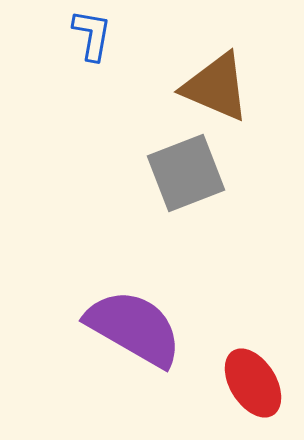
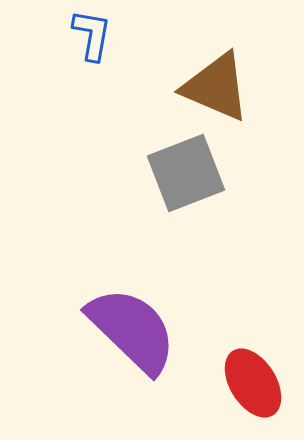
purple semicircle: moved 2 px left, 2 px down; rotated 14 degrees clockwise
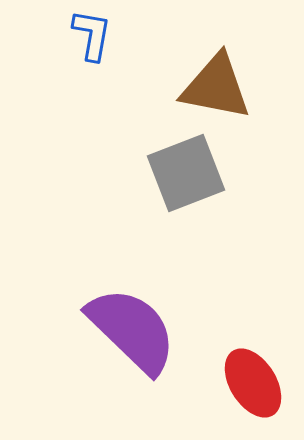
brown triangle: rotated 12 degrees counterclockwise
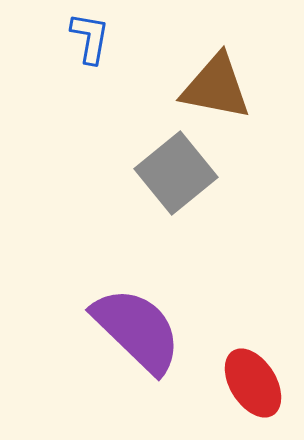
blue L-shape: moved 2 px left, 3 px down
gray square: moved 10 px left; rotated 18 degrees counterclockwise
purple semicircle: moved 5 px right
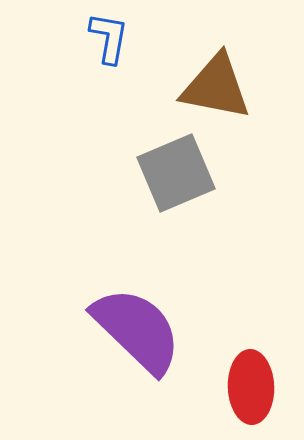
blue L-shape: moved 19 px right
gray square: rotated 16 degrees clockwise
red ellipse: moved 2 px left, 4 px down; rotated 30 degrees clockwise
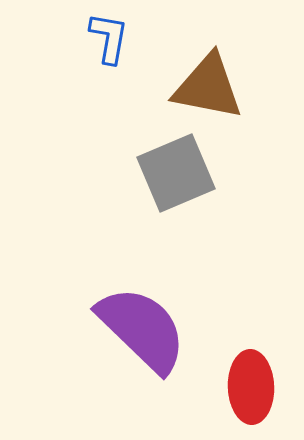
brown triangle: moved 8 px left
purple semicircle: moved 5 px right, 1 px up
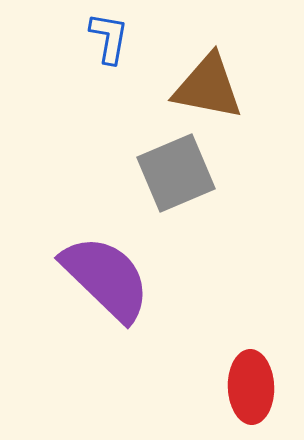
purple semicircle: moved 36 px left, 51 px up
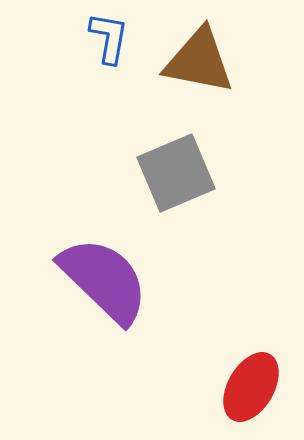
brown triangle: moved 9 px left, 26 px up
purple semicircle: moved 2 px left, 2 px down
red ellipse: rotated 32 degrees clockwise
